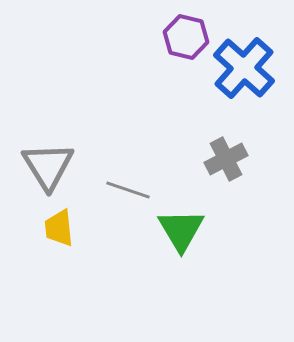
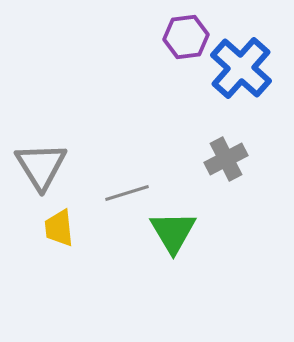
purple hexagon: rotated 21 degrees counterclockwise
blue cross: moved 3 px left
gray triangle: moved 7 px left
gray line: moved 1 px left, 3 px down; rotated 36 degrees counterclockwise
green triangle: moved 8 px left, 2 px down
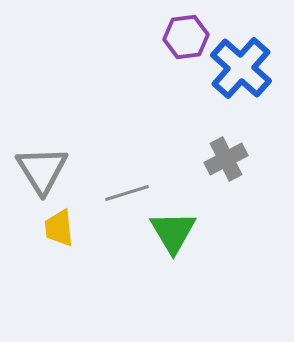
gray triangle: moved 1 px right, 4 px down
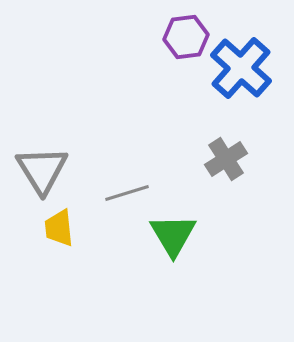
gray cross: rotated 6 degrees counterclockwise
green triangle: moved 3 px down
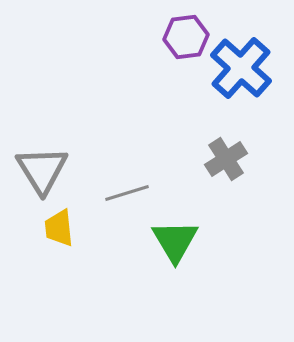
green triangle: moved 2 px right, 6 px down
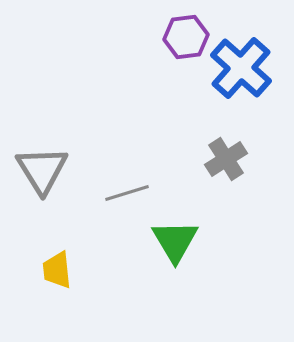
yellow trapezoid: moved 2 px left, 42 px down
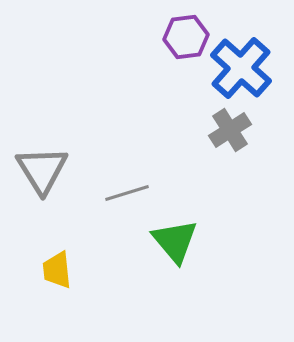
gray cross: moved 4 px right, 29 px up
green triangle: rotated 9 degrees counterclockwise
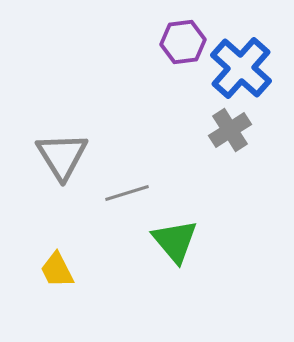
purple hexagon: moved 3 px left, 5 px down
gray triangle: moved 20 px right, 14 px up
yellow trapezoid: rotated 21 degrees counterclockwise
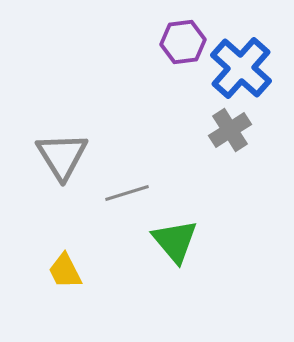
yellow trapezoid: moved 8 px right, 1 px down
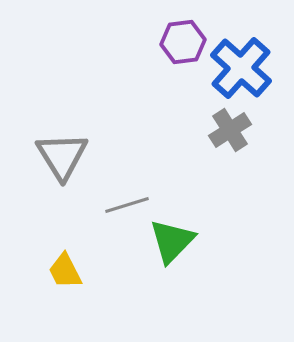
gray line: moved 12 px down
green triangle: moved 3 px left; rotated 24 degrees clockwise
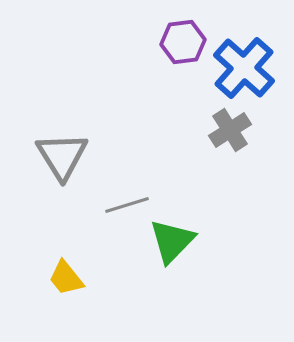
blue cross: moved 3 px right
yellow trapezoid: moved 1 px right, 7 px down; rotated 12 degrees counterclockwise
